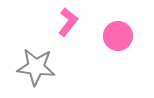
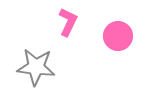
pink L-shape: rotated 12 degrees counterclockwise
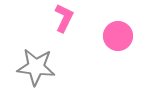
pink L-shape: moved 4 px left, 4 px up
